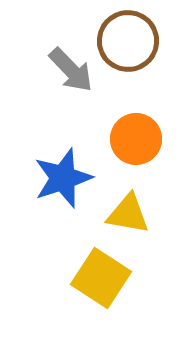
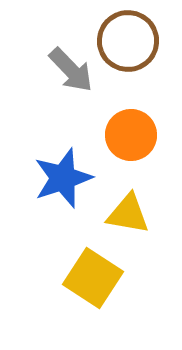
orange circle: moved 5 px left, 4 px up
yellow square: moved 8 px left
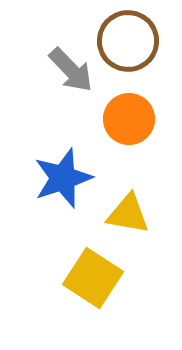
orange circle: moved 2 px left, 16 px up
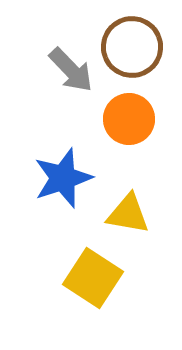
brown circle: moved 4 px right, 6 px down
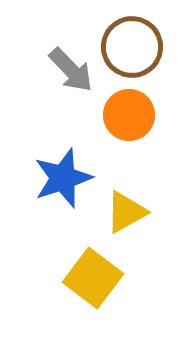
orange circle: moved 4 px up
yellow triangle: moved 2 px left, 2 px up; rotated 39 degrees counterclockwise
yellow square: rotated 4 degrees clockwise
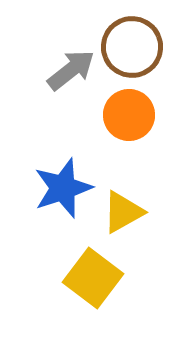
gray arrow: rotated 84 degrees counterclockwise
blue star: moved 10 px down
yellow triangle: moved 3 px left
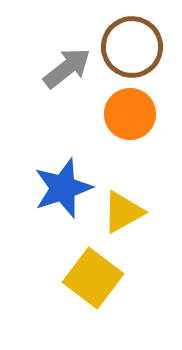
gray arrow: moved 4 px left, 2 px up
orange circle: moved 1 px right, 1 px up
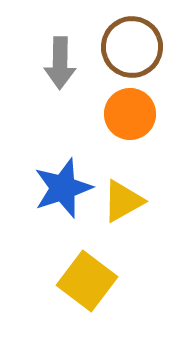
gray arrow: moved 7 px left, 5 px up; rotated 129 degrees clockwise
yellow triangle: moved 11 px up
yellow square: moved 6 px left, 3 px down
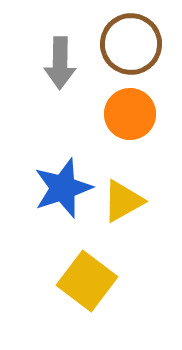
brown circle: moved 1 px left, 3 px up
